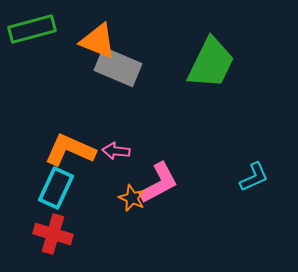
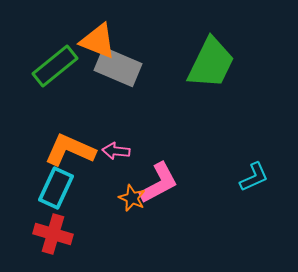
green rectangle: moved 23 px right, 37 px down; rotated 24 degrees counterclockwise
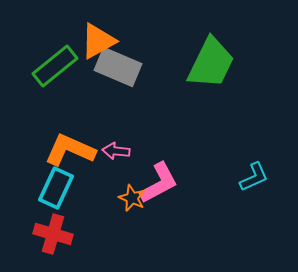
orange triangle: rotated 51 degrees counterclockwise
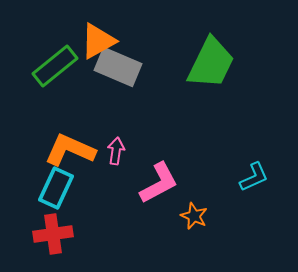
pink arrow: rotated 92 degrees clockwise
orange star: moved 62 px right, 18 px down
red cross: rotated 24 degrees counterclockwise
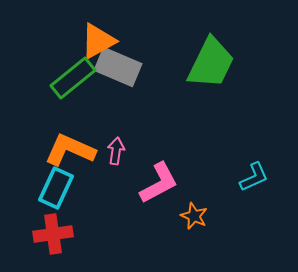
green rectangle: moved 18 px right, 12 px down
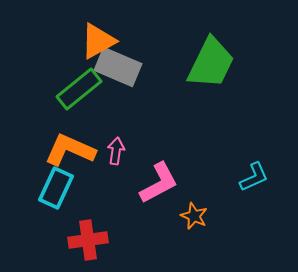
green rectangle: moved 6 px right, 11 px down
red cross: moved 35 px right, 6 px down
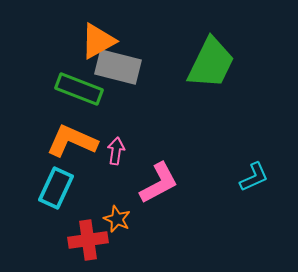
gray rectangle: rotated 9 degrees counterclockwise
green rectangle: rotated 60 degrees clockwise
orange L-shape: moved 2 px right, 9 px up
orange star: moved 77 px left, 3 px down
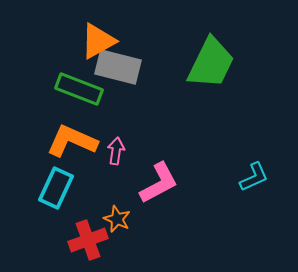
red cross: rotated 12 degrees counterclockwise
